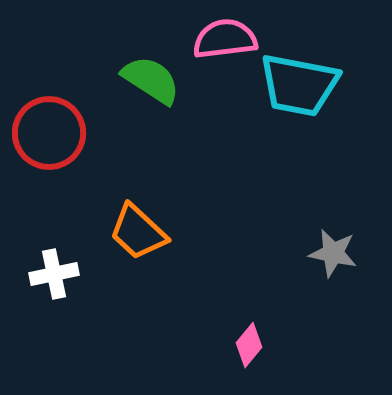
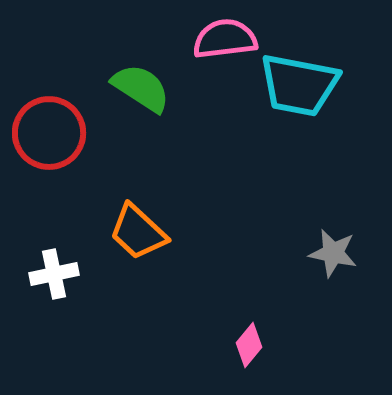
green semicircle: moved 10 px left, 8 px down
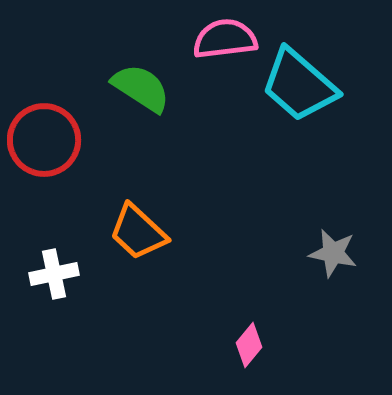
cyan trapezoid: rotated 30 degrees clockwise
red circle: moved 5 px left, 7 px down
